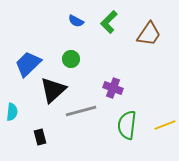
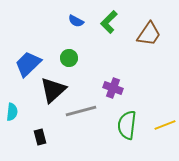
green circle: moved 2 px left, 1 px up
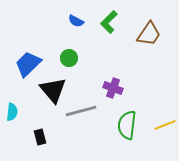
black triangle: rotated 28 degrees counterclockwise
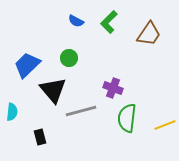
blue trapezoid: moved 1 px left, 1 px down
green semicircle: moved 7 px up
